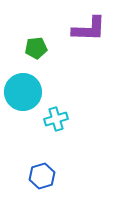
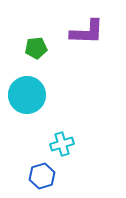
purple L-shape: moved 2 px left, 3 px down
cyan circle: moved 4 px right, 3 px down
cyan cross: moved 6 px right, 25 px down
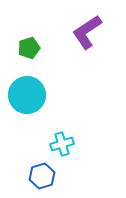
purple L-shape: rotated 144 degrees clockwise
green pentagon: moved 7 px left; rotated 10 degrees counterclockwise
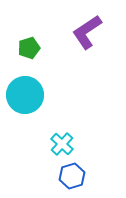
cyan circle: moved 2 px left
cyan cross: rotated 30 degrees counterclockwise
blue hexagon: moved 30 px right
